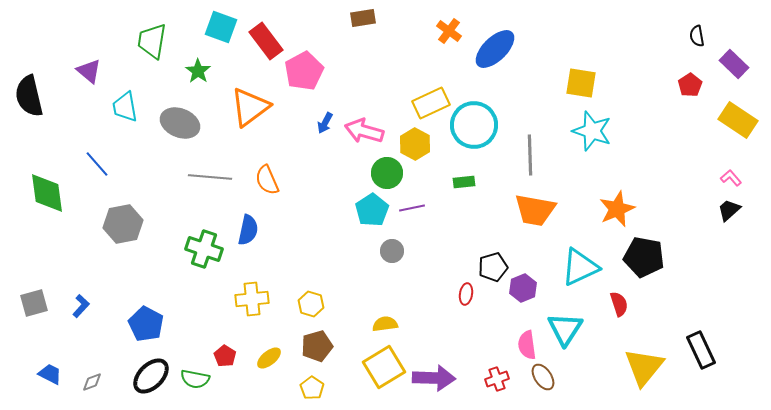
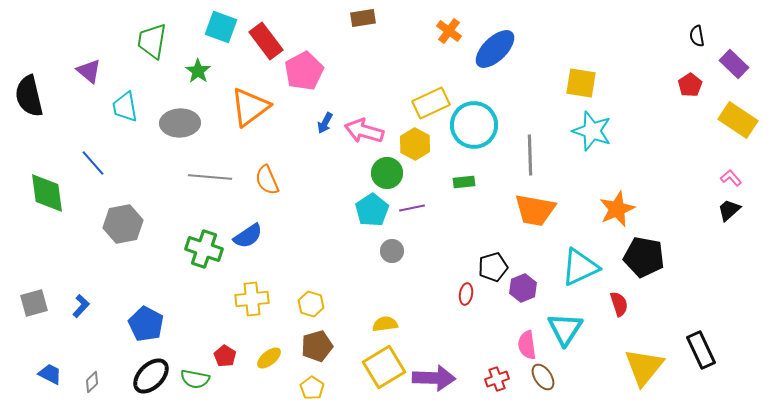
gray ellipse at (180, 123): rotated 24 degrees counterclockwise
blue line at (97, 164): moved 4 px left, 1 px up
blue semicircle at (248, 230): moved 6 px down; rotated 44 degrees clockwise
gray diamond at (92, 382): rotated 25 degrees counterclockwise
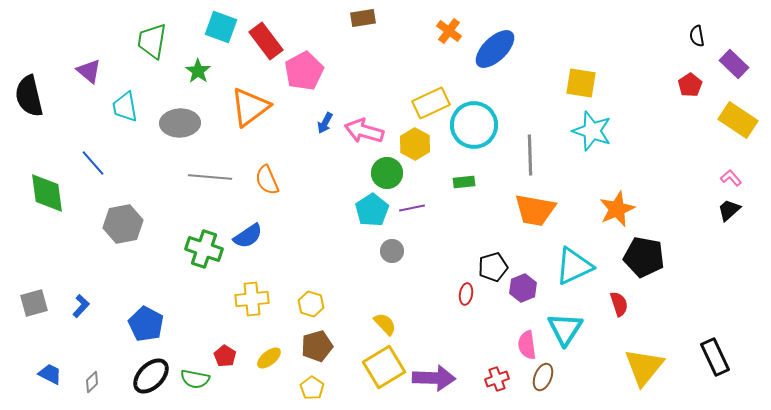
cyan triangle at (580, 267): moved 6 px left, 1 px up
yellow semicircle at (385, 324): rotated 55 degrees clockwise
black rectangle at (701, 350): moved 14 px right, 7 px down
brown ellipse at (543, 377): rotated 56 degrees clockwise
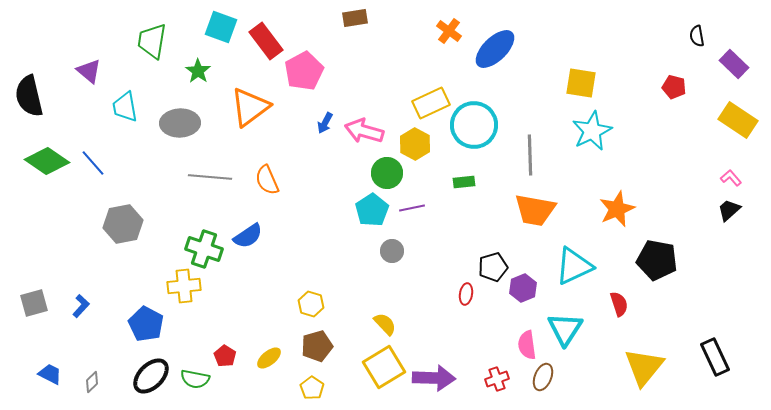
brown rectangle at (363, 18): moved 8 px left
red pentagon at (690, 85): moved 16 px left, 2 px down; rotated 25 degrees counterclockwise
cyan star at (592, 131): rotated 27 degrees clockwise
green diamond at (47, 193): moved 32 px up; rotated 48 degrees counterclockwise
black pentagon at (644, 257): moved 13 px right, 3 px down
yellow cross at (252, 299): moved 68 px left, 13 px up
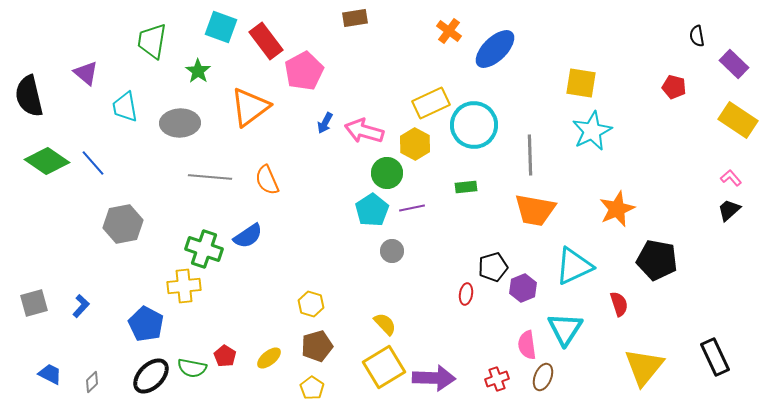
purple triangle at (89, 71): moved 3 px left, 2 px down
green rectangle at (464, 182): moved 2 px right, 5 px down
green semicircle at (195, 379): moved 3 px left, 11 px up
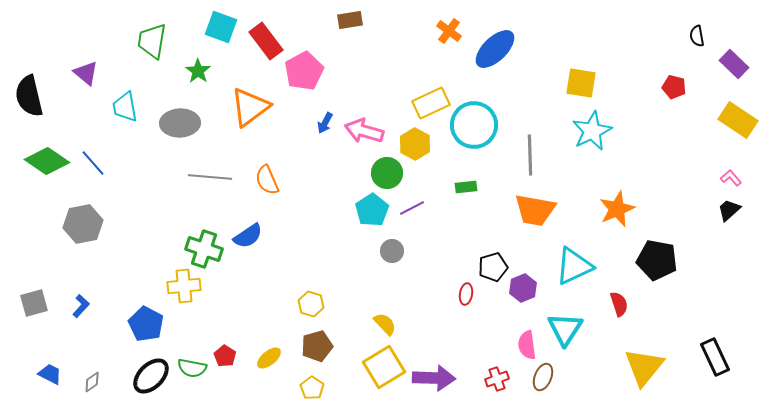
brown rectangle at (355, 18): moved 5 px left, 2 px down
purple line at (412, 208): rotated 15 degrees counterclockwise
gray hexagon at (123, 224): moved 40 px left
gray diamond at (92, 382): rotated 10 degrees clockwise
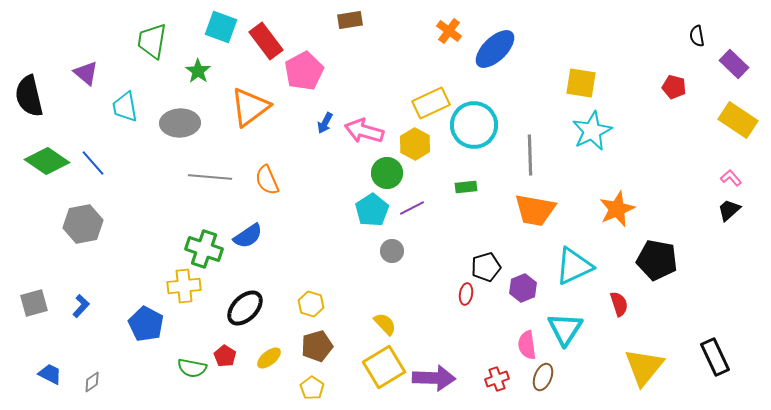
black pentagon at (493, 267): moved 7 px left
black ellipse at (151, 376): moved 94 px right, 68 px up
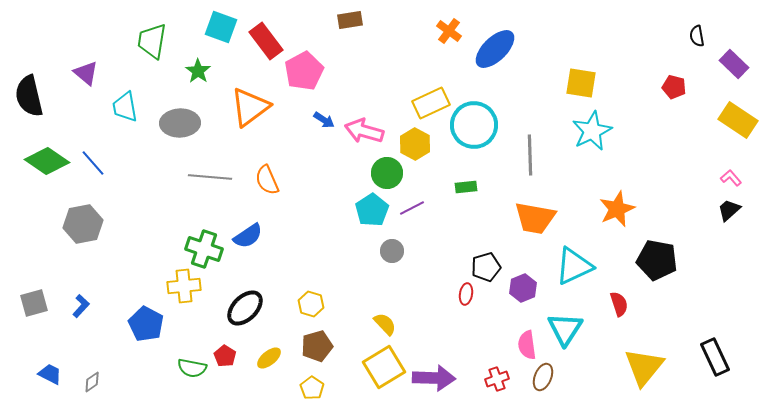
blue arrow at (325, 123): moved 1 px left, 3 px up; rotated 85 degrees counterclockwise
orange trapezoid at (535, 210): moved 8 px down
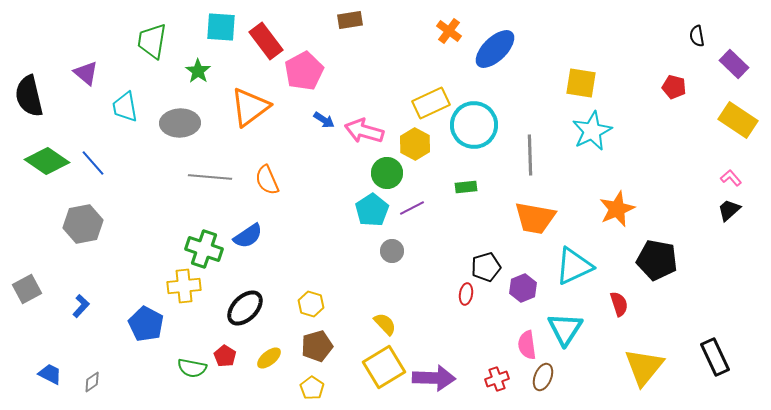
cyan square at (221, 27): rotated 16 degrees counterclockwise
gray square at (34, 303): moved 7 px left, 14 px up; rotated 12 degrees counterclockwise
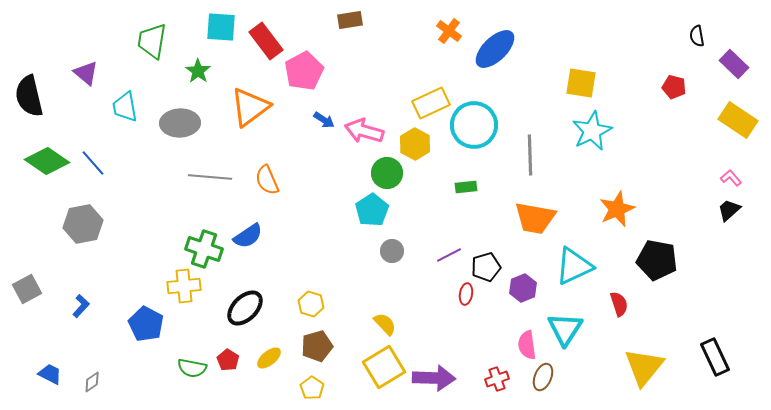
purple line at (412, 208): moved 37 px right, 47 px down
red pentagon at (225, 356): moved 3 px right, 4 px down
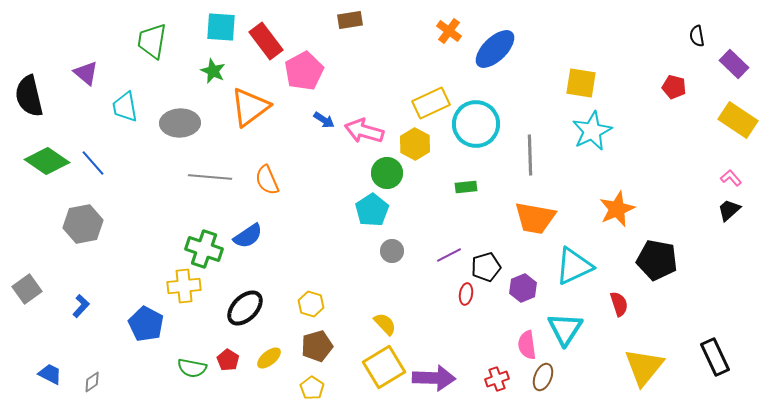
green star at (198, 71): moved 15 px right; rotated 10 degrees counterclockwise
cyan circle at (474, 125): moved 2 px right, 1 px up
gray square at (27, 289): rotated 8 degrees counterclockwise
